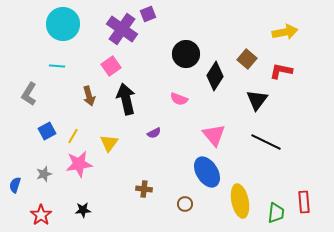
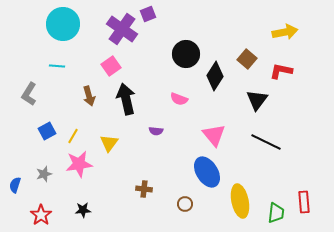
purple semicircle: moved 2 px right, 2 px up; rotated 32 degrees clockwise
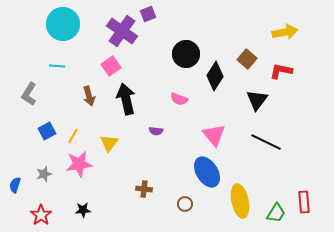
purple cross: moved 2 px down
green trapezoid: rotated 25 degrees clockwise
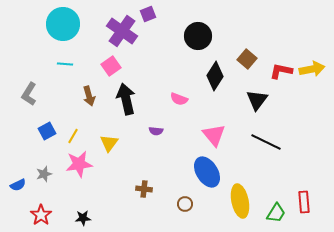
yellow arrow: moved 27 px right, 37 px down
black circle: moved 12 px right, 18 px up
cyan line: moved 8 px right, 2 px up
blue semicircle: moved 3 px right; rotated 133 degrees counterclockwise
black star: moved 8 px down
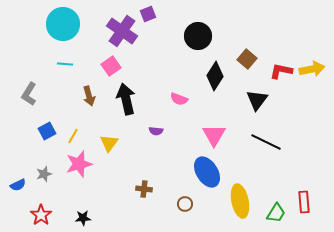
pink triangle: rotated 10 degrees clockwise
pink star: rotated 8 degrees counterclockwise
